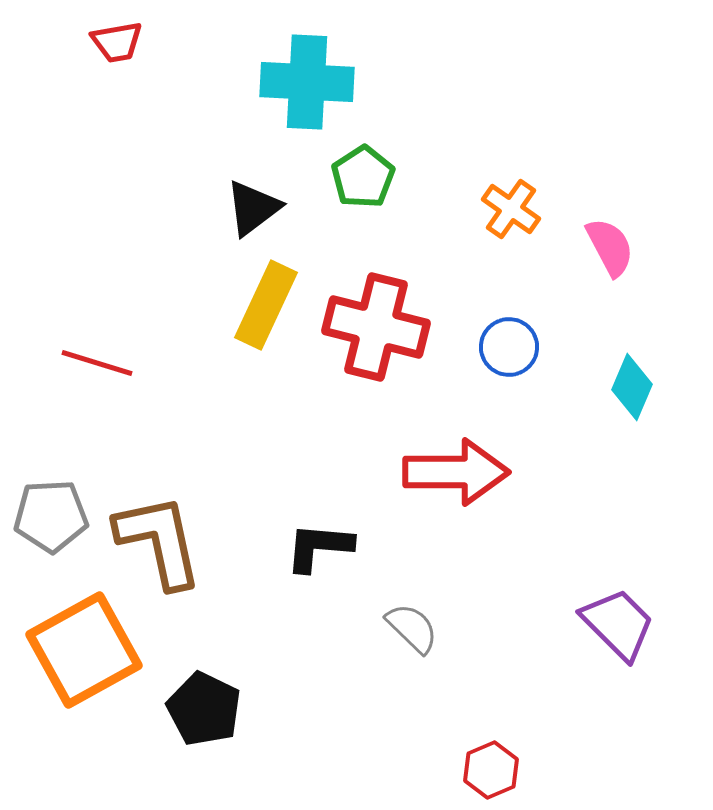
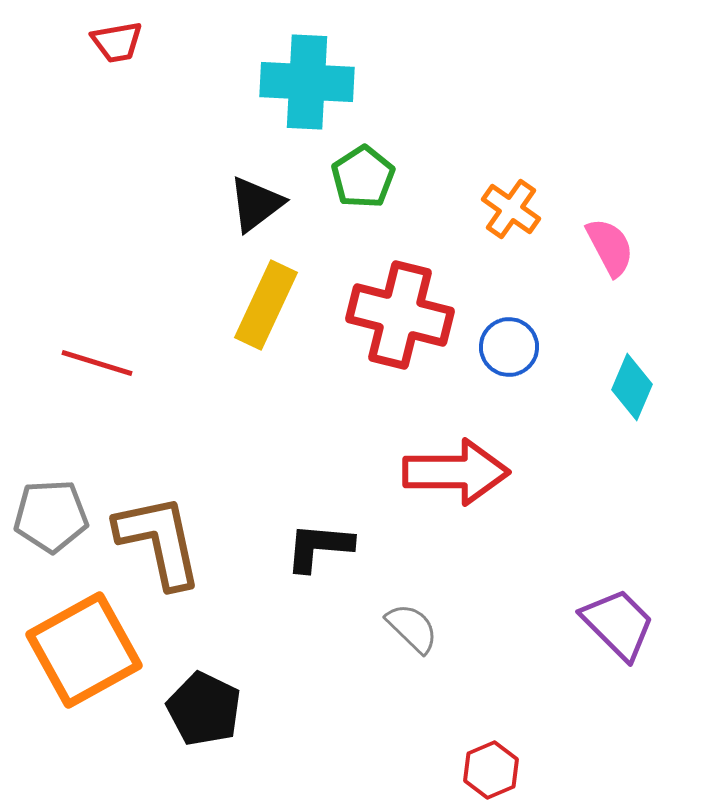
black triangle: moved 3 px right, 4 px up
red cross: moved 24 px right, 12 px up
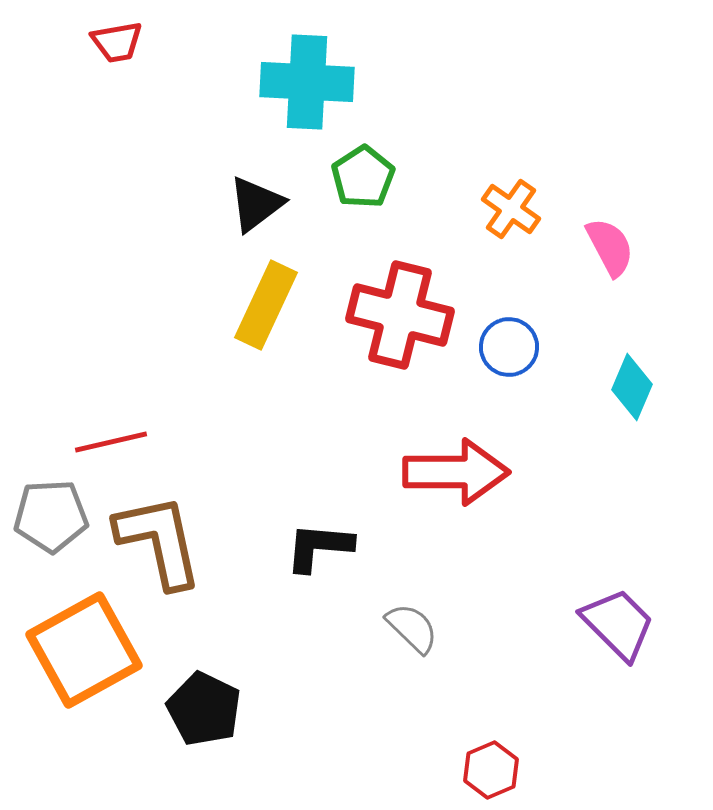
red line: moved 14 px right, 79 px down; rotated 30 degrees counterclockwise
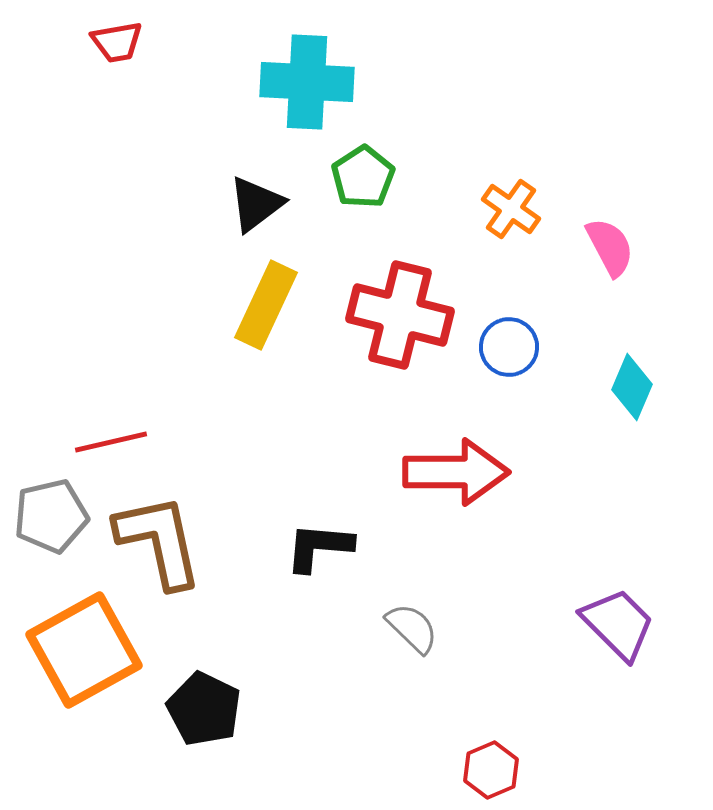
gray pentagon: rotated 10 degrees counterclockwise
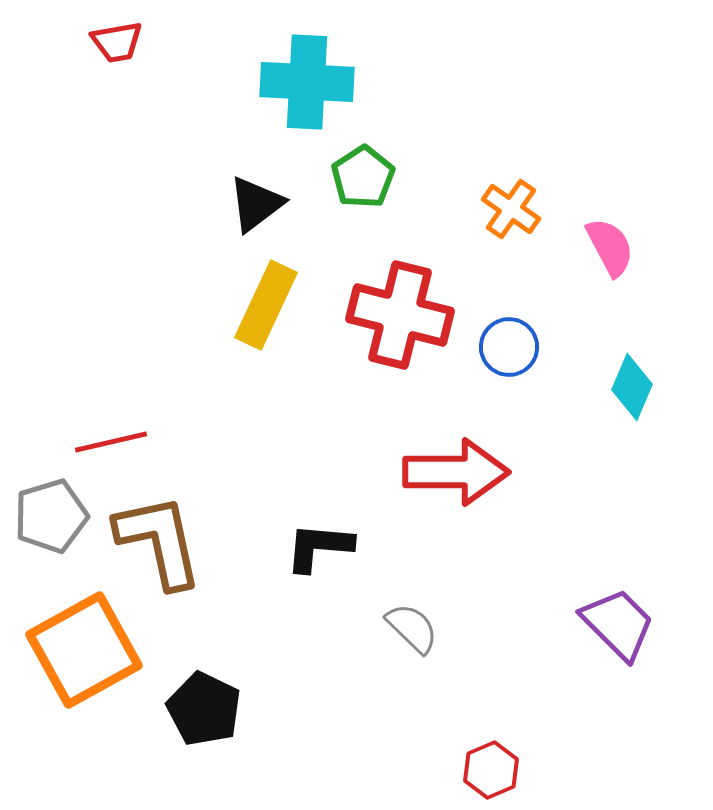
gray pentagon: rotated 4 degrees counterclockwise
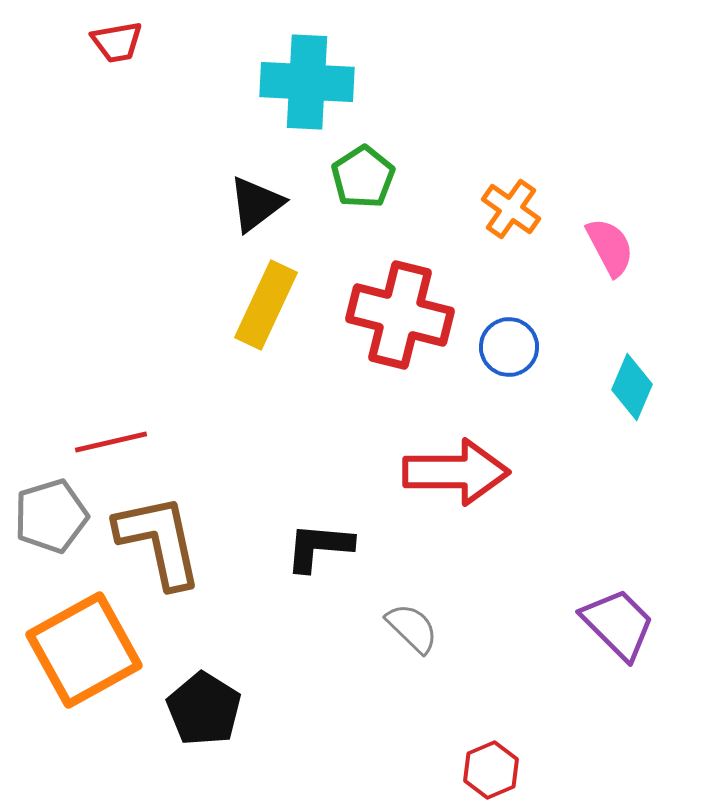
black pentagon: rotated 6 degrees clockwise
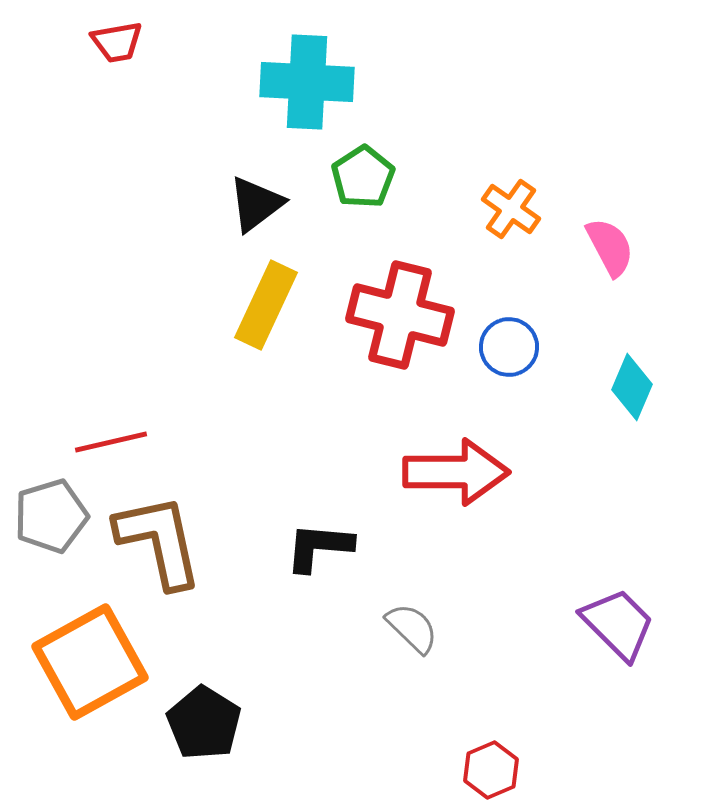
orange square: moved 6 px right, 12 px down
black pentagon: moved 14 px down
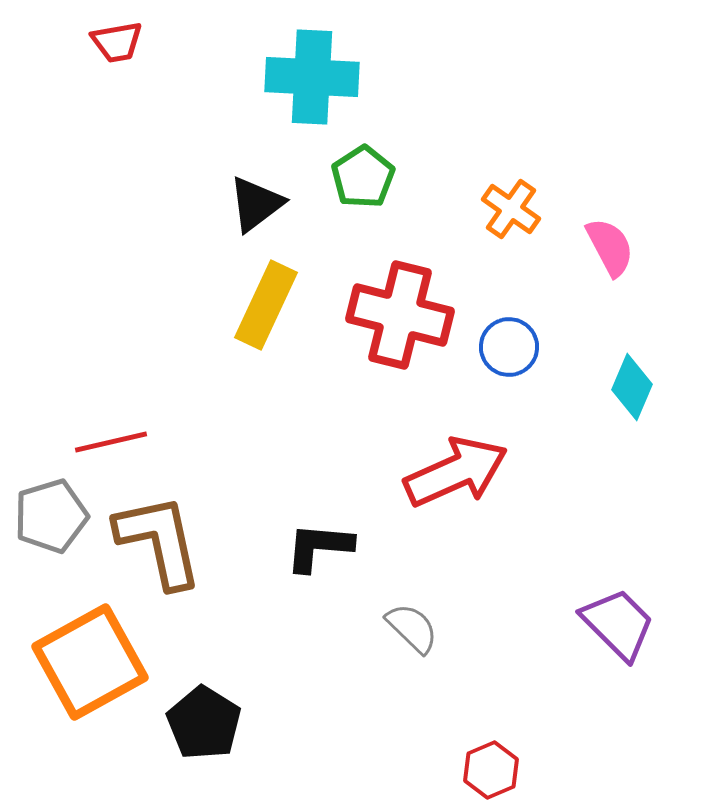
cyan cross: moved 5 px right, 5 px up
red arrow: rotated 24 degrees counterclockwise
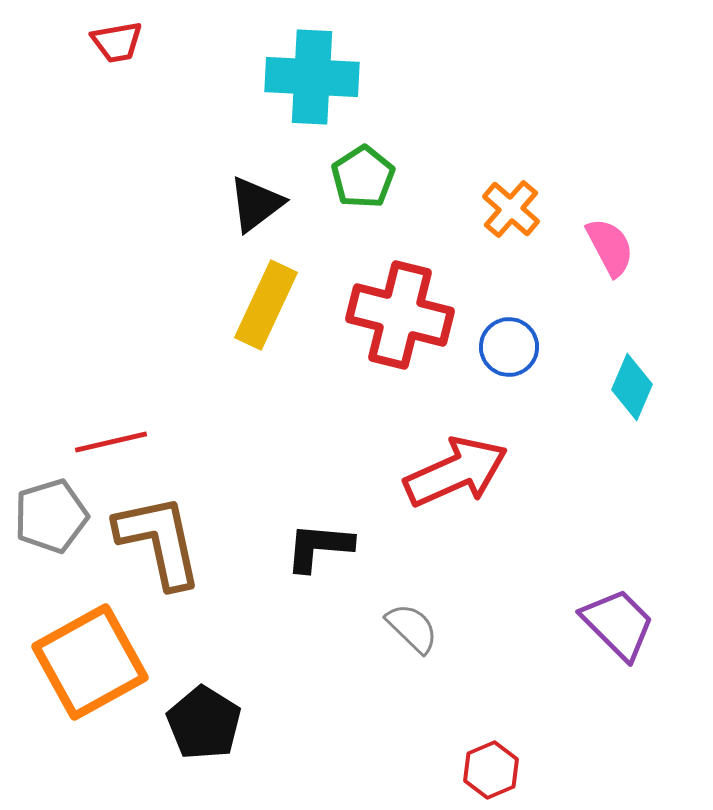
orange cross: rotated 6 degrees clockwise
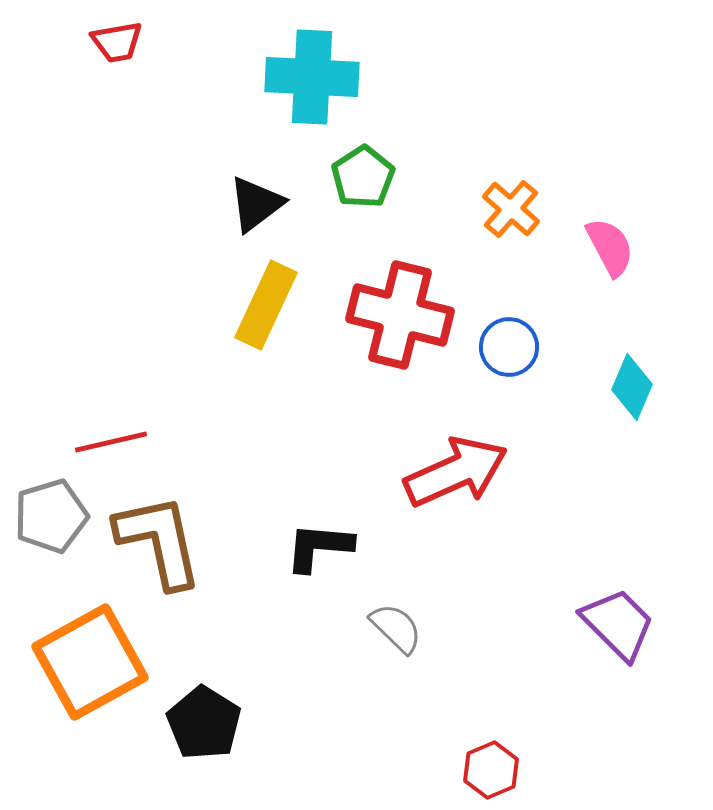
gray semicircle: moved 16 px left
